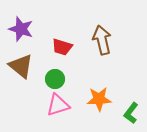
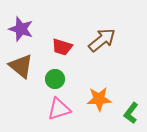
brown arrow: rotated 64 degrees clockwise
pink triangle: moved 1 px right, 4 px down
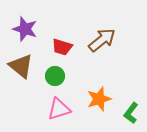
purple star: moved 4 px right
green circle: moved 3 px up
orange star: rotated 15 degrees counterclockwise
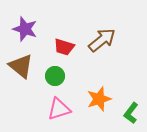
red trapezoid: moved 2 px right
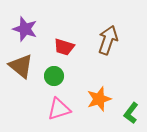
brown arrow: moved 6 px right; rotated 32 degrees counterclockwise
green circle: moved 1 px left
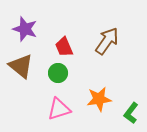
brown arrow: moved 1 px left, 1 px down; rotated 16 degrees clockwise
red trapezoid: rotated 50 degrees clockwise
green circle: moved 4 px right, 3 px up
orange star: rotated 10 degrees clockwise
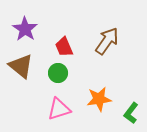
purple star: rotated 15 degrees clockwise
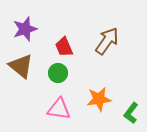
purple star: rotated 20 degrees clockwise
pink triangle: rotated 25 degrees clockwise
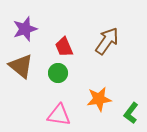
pink triangle: moved 6 px down
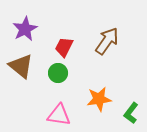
purple star: rotated 10 degrees counterclockwise
red trapezoid: rotated 50 degrees clockwise
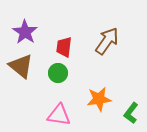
purple star: moved 3 px down; rotated 10 degrees counterclockwise
red trapezoid: rotated 20 degrees counterclockwise
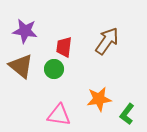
purple star: moved 1 px up; rotated 25 degrees counterclockwise
green circle: moved 4 px left, 4 px up
green L-shape: moved 4 px left, 1 px down
